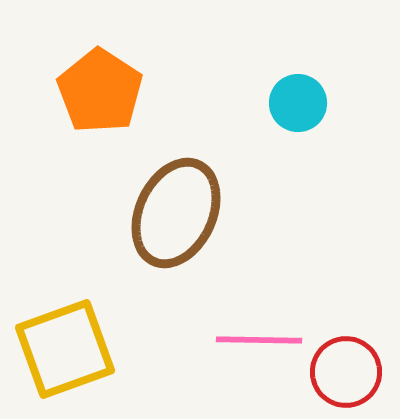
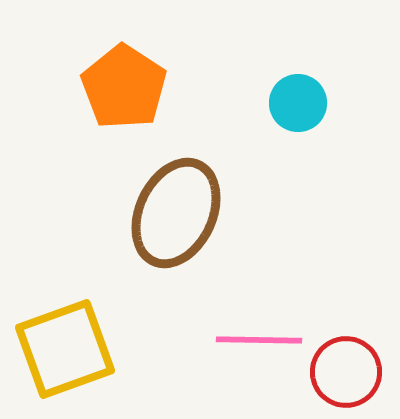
orange pentagon: moved 24 px right, 4 px up
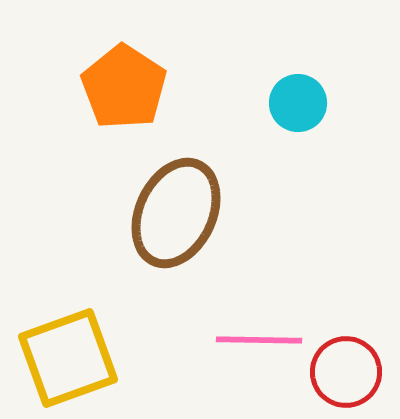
yellow square: moved 3 px right, 9 px down
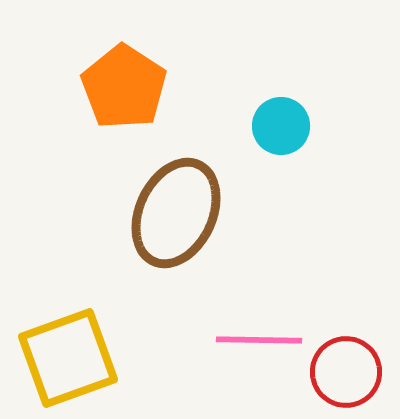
cyan circle: moved 17 px left, 23 px down
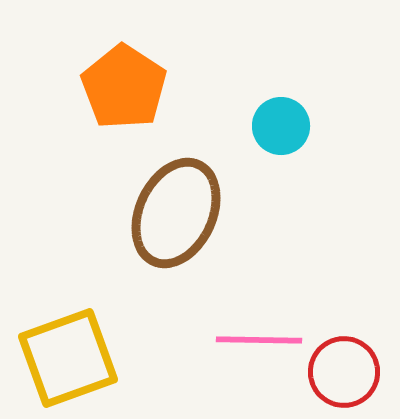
red circle: moved 2 px left
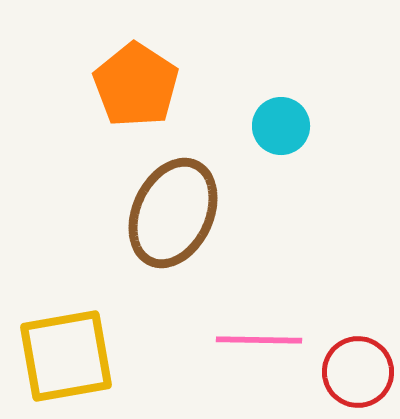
orange pentagon: moved 12 px right, 2 px up
brown ellipse: moved 3 px left
yellow square: moved 2 px left, 2 px up; rotated 10 degrees clockwise
red circle: moved 14 px right
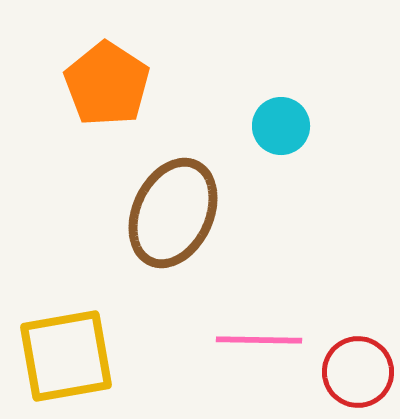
orange pentagon: moved 29 px left, 1 px up
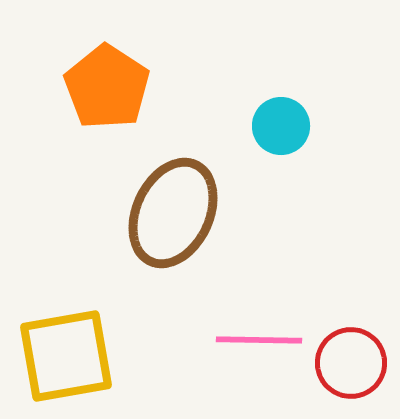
orange pentagon: moved 3 px down
red circle: moved 7 px left, 9 px up
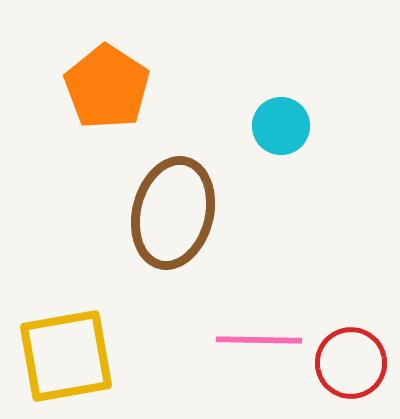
brown ellipse: rotated 11 degrees counterclockwise
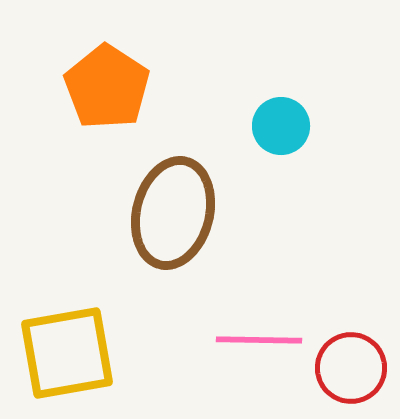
yellow square: moved 1 px right, 3 px up
red circle: moved 5 px down
